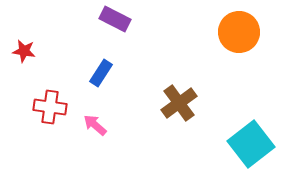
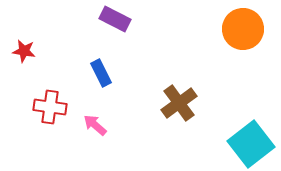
orange circle: moved 4 px right, 3 px up
blue rectangle: rotated 60 degrees counterclockwise
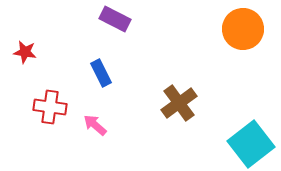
red star: moved 1 px right, 1 px down
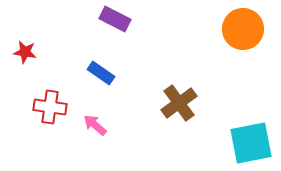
blue rectangle: rotated 28 degrees counterclockwise
cyan square: moved 1 px up; rotated 27 degrees clockwise
